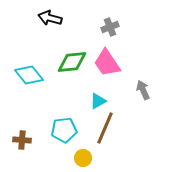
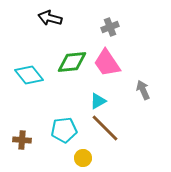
brown line: rotated 68 degrees counterclockwise
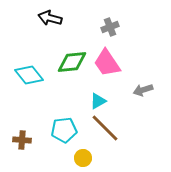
gray arrow: rotated 84 degrees counterclockwise
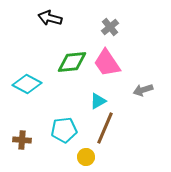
gray cross: rotated 18 degrees counterclockwise
cyan diamond: moved 2 px left, 9 px down; rotated 24 degrees counterclockwise
brown line: rotated 68 degrees clockwise
yellow circle: moved 3 px right, 1 px up
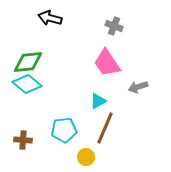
gray cross: moved 4 px right, 1 px up; rotated 30 degrees counterclockwise
green diamond: moved 44 px left
cyan diamond: rotated 12 degrees clockwise
gray arrow: moved 5 px left, 3 px up
brown cross: moved 1 px right
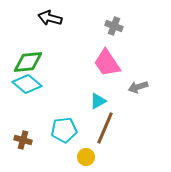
brown cross: rotated 12 degrees clockwise
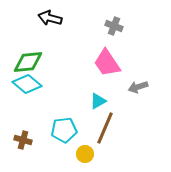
yellow circle: moved 1 px left, 3 px up
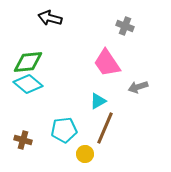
gray cross: moved 11 px right
cyan diamond: moved 1 px right
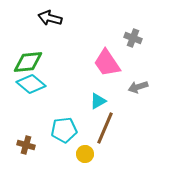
gray cross: moved 8 px right, 12 px down
cyan diamond: moved 3 px right
brown cross: moved 3 px right, 5 px down
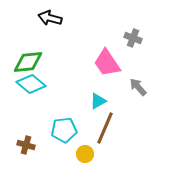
gray arrow: rotated 66 degrees clockwise
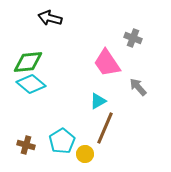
cyan pentagon: moved 2 px left, 11 px down; rotated 25 degrees counterclockwise
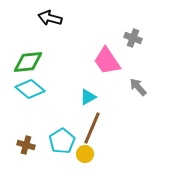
pink trapezoid: moved 2 px up
cyan diamond: moved 1 px left, 5 px down
cyan triangle: moved 10 px left, 4 px up
brown line: moved 13 px left
